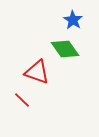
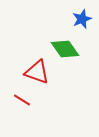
blue star: moved 9 px right, 1 px up; rotated 18 degrees clockwise
red line: rotated 12 degrees counterclockwise
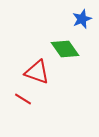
red line: moved 1 px right, 1 px up
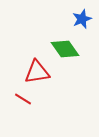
red triangle: rotated 28 degrees counterclockwise
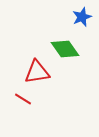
blue star: moved 2 px up
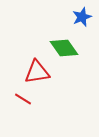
green diamond: moved 1 px left, 1 px up
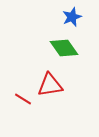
blue star: moved 10 px left
red triangle: moved 13 px right, 13 px down
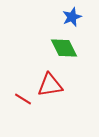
green diamond: rotated 8 degrees clockwise
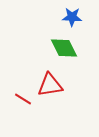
blue star: rotated 24 degrees clockwise
